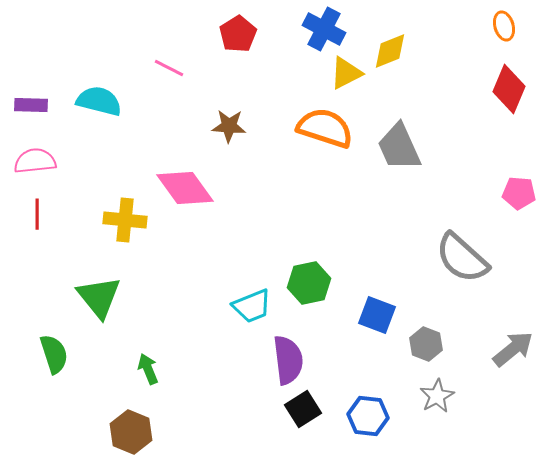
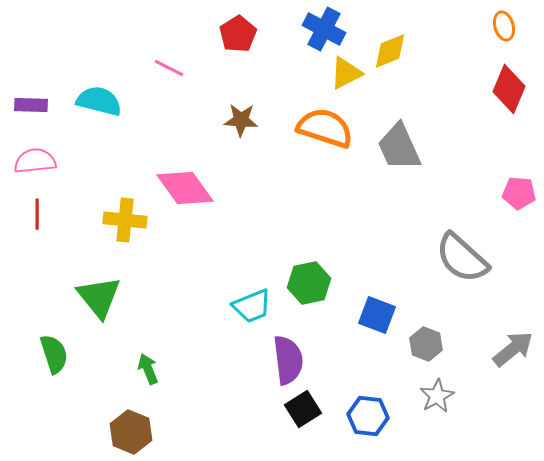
brown star: moved 12 px right, 6 px up
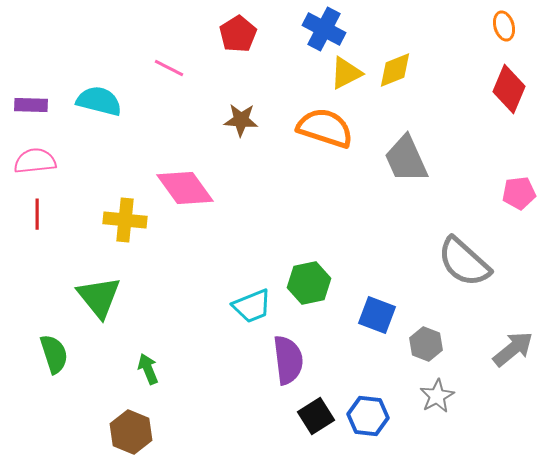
yellow diamond: moved 5 px right, 19 px down
gray trapezoid: moved 7 px right, 12 px down
pink pentagon: rotated 12 degrees counterclockwise
gray semicircle: moved 2 px right, 4 px down
black square: moved 13 px right, 7 px down
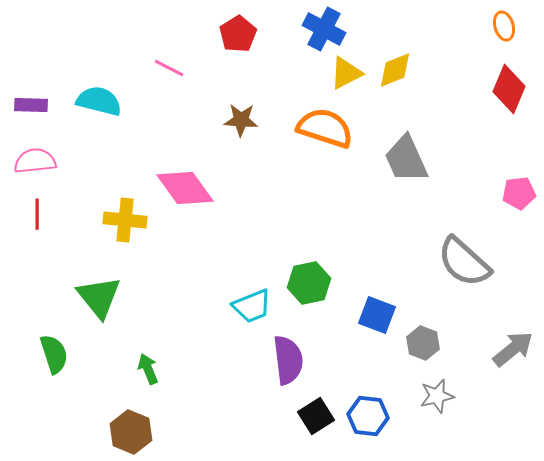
gray hexagon: moved 3 px left, 1 px up
gray star: rotated 16 degrees clockwise
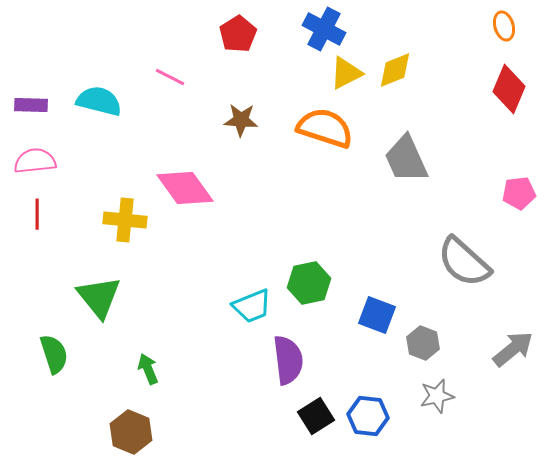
pink line: moved 1 px right, 9 px down
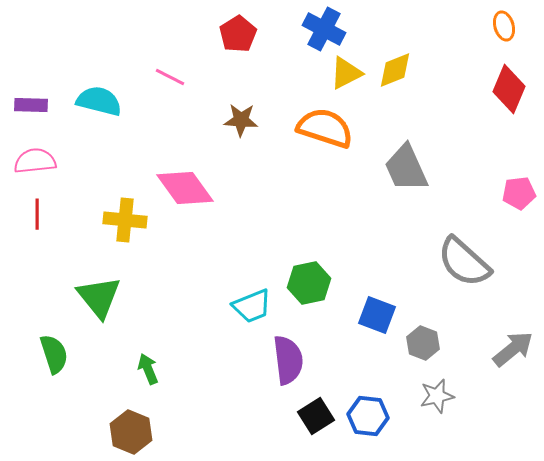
gray trapezoid: moved 9 px down
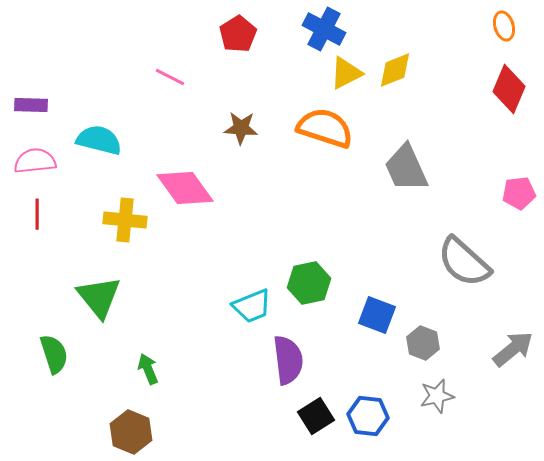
cyan semicircle: moved 39 px down
brown star: moved 8 px down
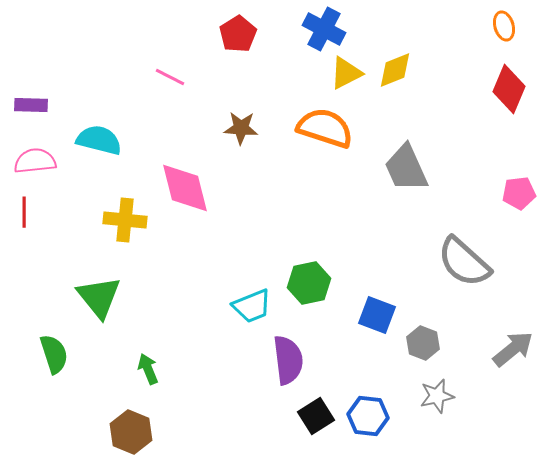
pink diamond: rotated 22 degrees clockwise
red line: moved 13 px left, 2 px up
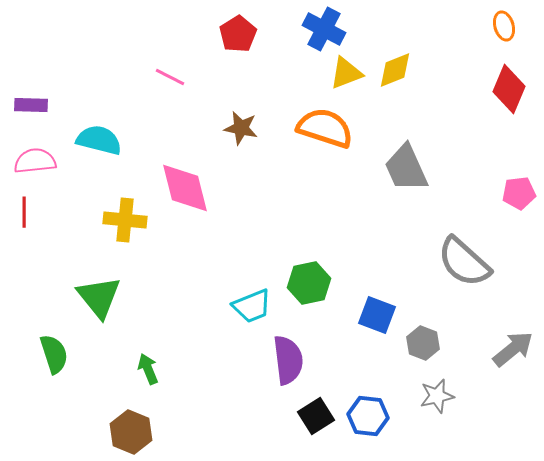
yellow triangle: rotated 6 degrees clockwise
brown star: rotated 8 degrees clockwise
